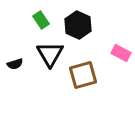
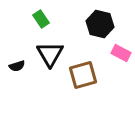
green rectangle: moved 1 px up
black hexagon: moved 22 px right, 1 px up; rotated 12 degrees counterclockwise
black semicircle: moved 2 px right, 2 px down
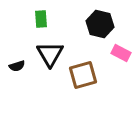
green rectangle: rotated 30 degrees clockwise
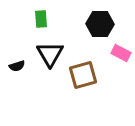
black hexagon: rotated 12 degrees counterclockwise
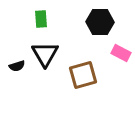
black hexagon: moved 2 px up
black triangle: moved 5 px left
